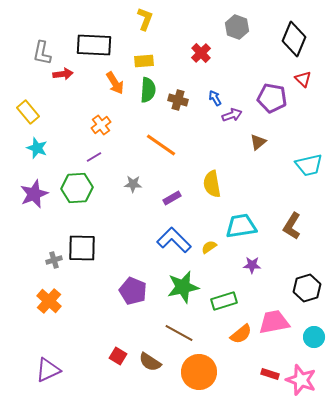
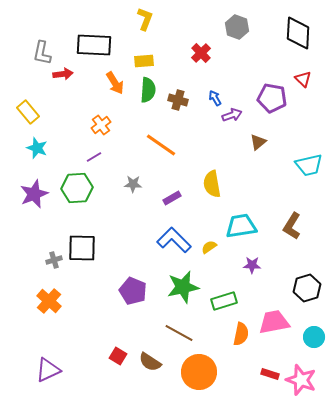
black diamond at (294, 39): moved 4 px right, 6 px up; rotated 20 degrees counterclockwise
orange semicircle at (241, 334): rotated 40 degrees counterclockwise
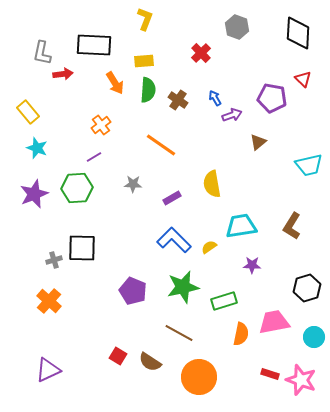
brown cross at (178, 100): rotated 18 degrees clockwise
orange circle at (199, 372): moved 5 px down
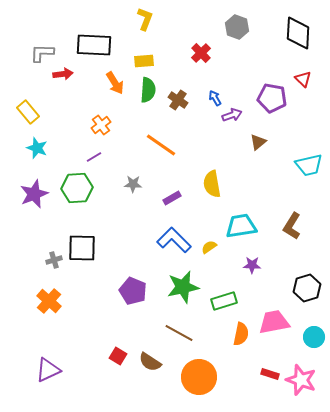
gray L-shape at (42, 53): rotated 80 degrees clockwise
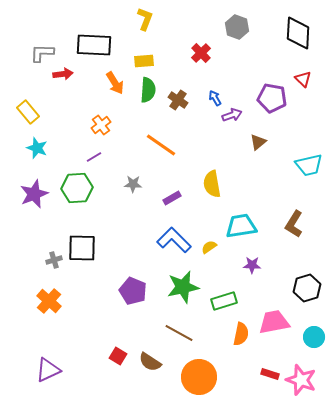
brown L-shape at (292, 226): moved 2 px right, 2 px up
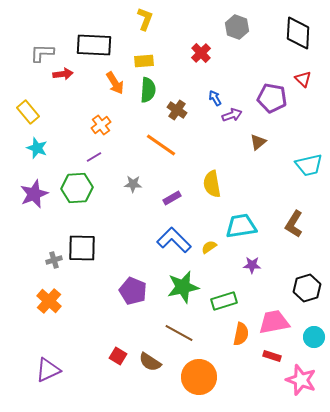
brown cross at (178, 100): moved 1 px left, 10 px down
red rectangle at (270, 374): moved 2 px right, 18 px up
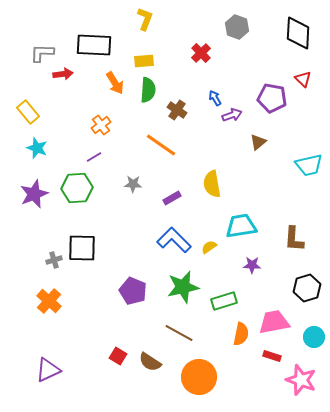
brown L-shape at (294, 224): moved 15 px down; rotated 28 degrees counterclockwise
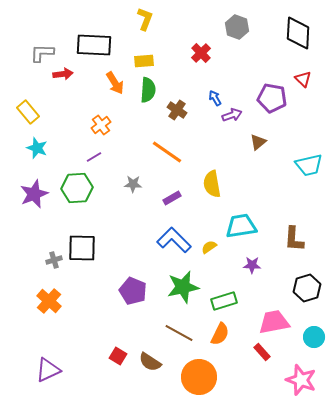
orange line at (161, 145): moved 6 px right, 7 px down
orange semicircle at (241, 334): moved 21 px left; rotated 15 degrees clockwise
red rectangle at (272, 356): moved 10 px left, 4 px up; rotated 30 degrees clockwise
